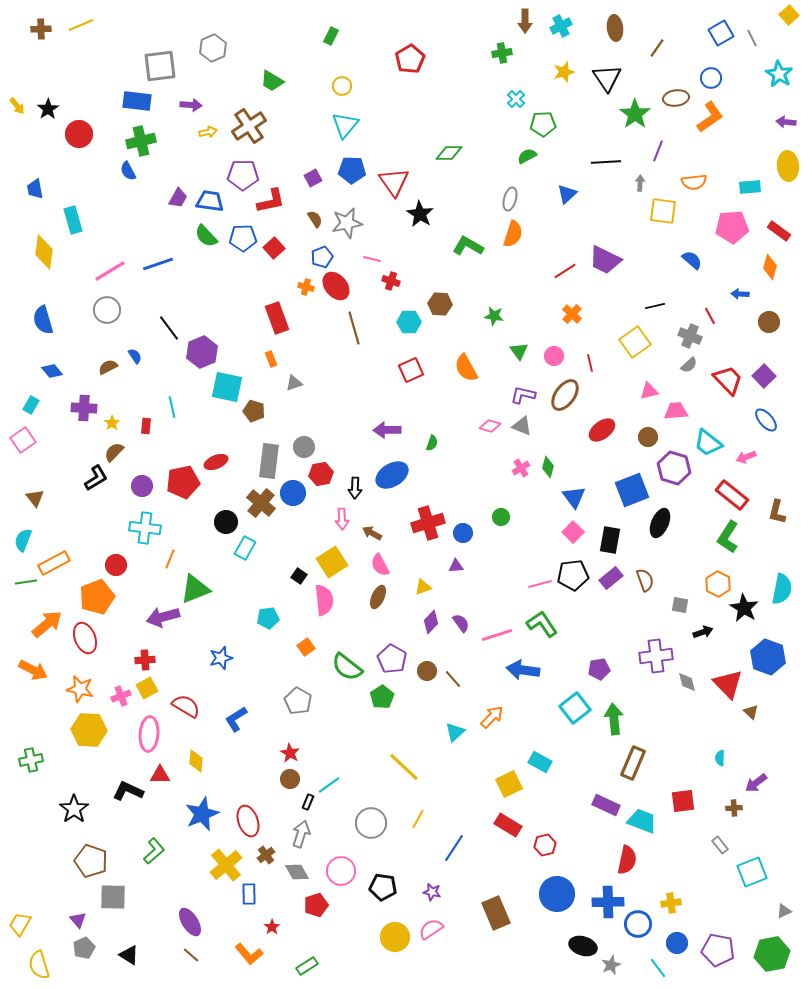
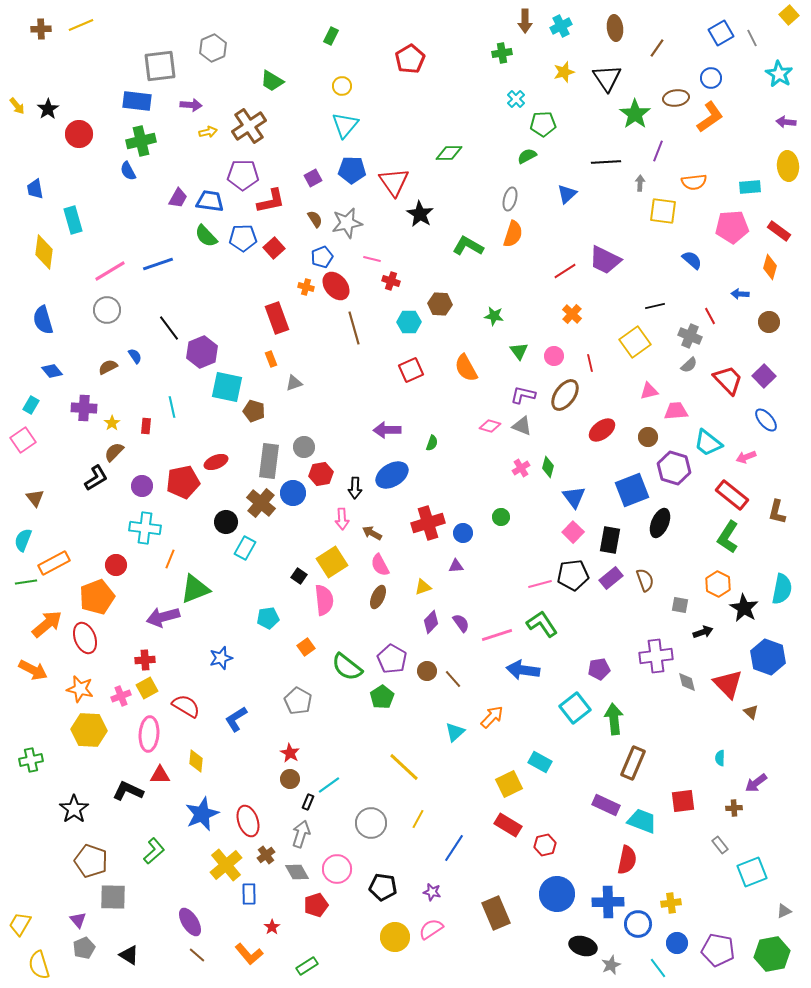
pink circle at (341, 871): moved 4 px left, 2 px up
brown line at (191, 955): moved 6 px right
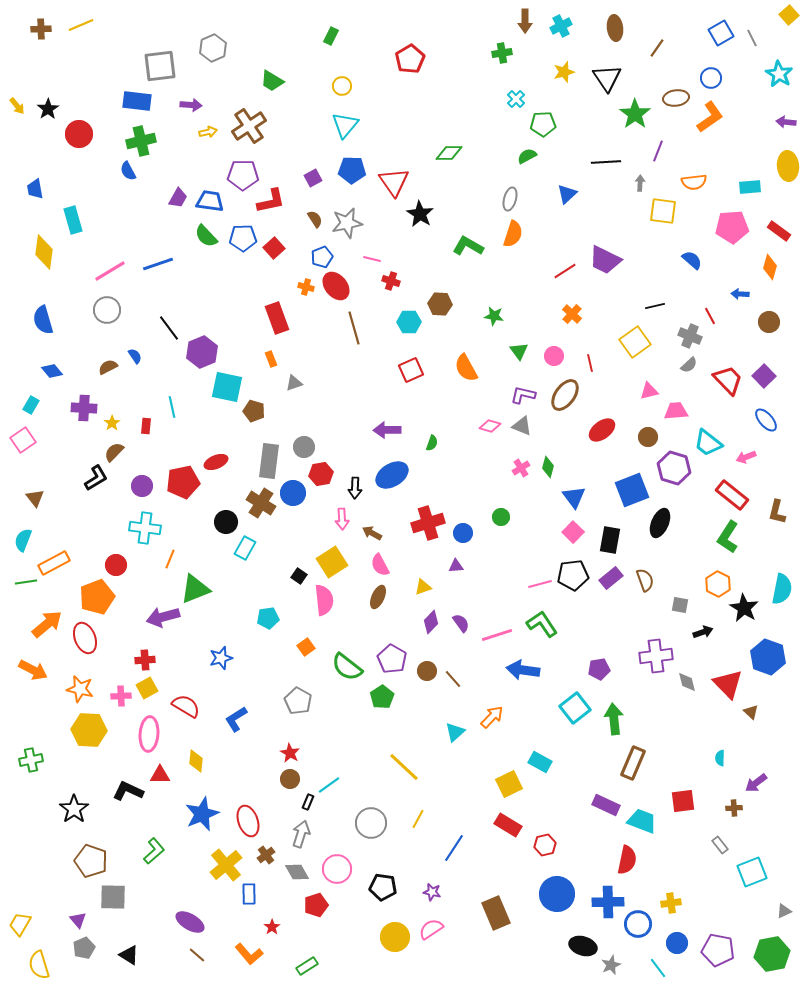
brown cross at (261, 503): rotated 8 degrees counterclockwise
pink cross at (121, 696): rotated 18 degrees clockwise
purple ellipse at (190, 922): rotated 28 degrees counterclockwise
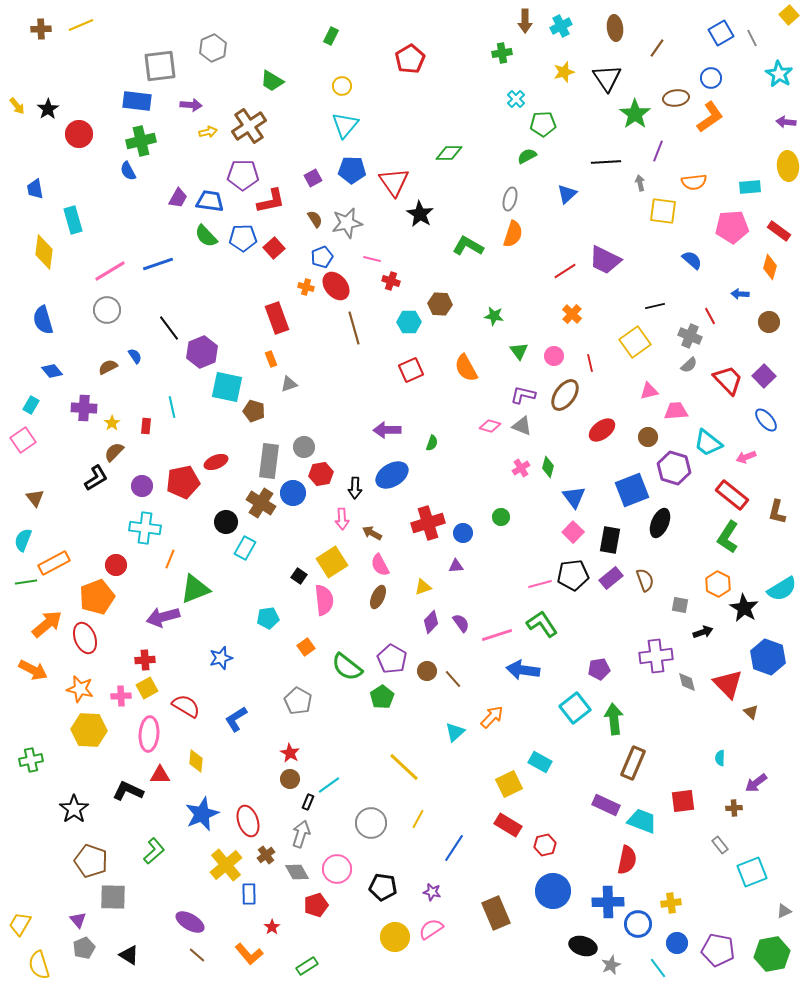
gray arrow at (640, 183): rotated 14 degrees counterclockwise
gray triangle at (294, 383): moved 5 px left, 1 px down
cyan semicircle at (782, 589): rotated 48 degrees clockwise
blue circle at (557, 894): moved 4 px left, 3 px up
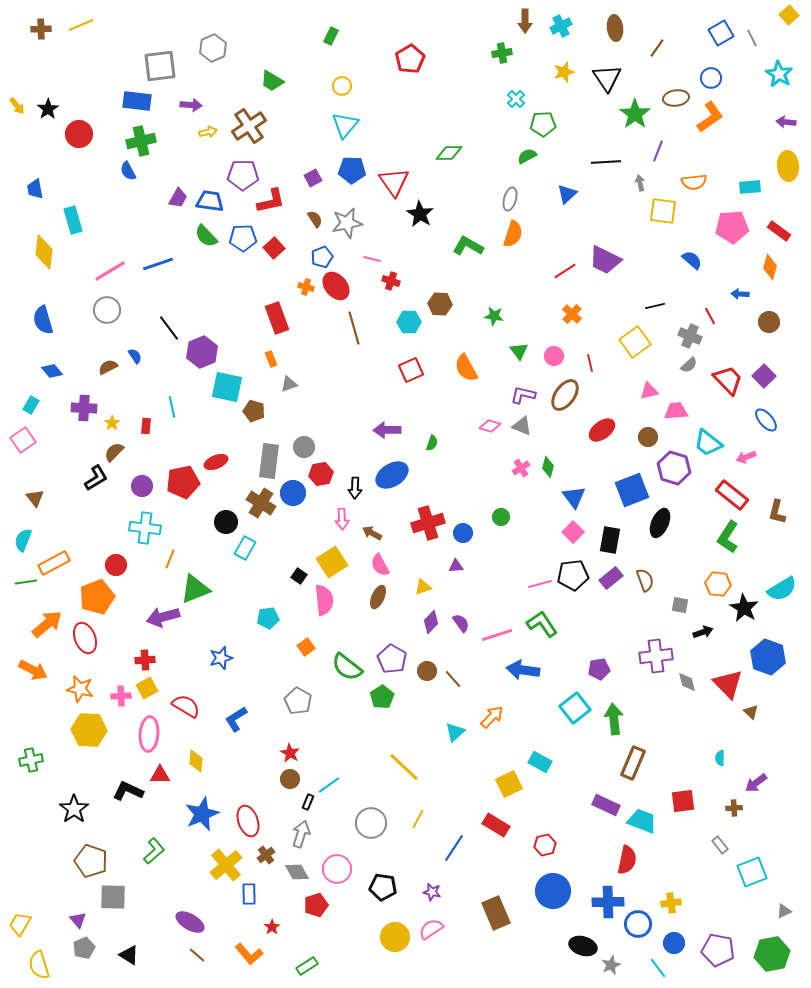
orange hexagon at (718, 584): rotated 20 degrees counterclockwise
red rectangle at (508, 825): moved 12 px left
blue circle at (677, 943): moved 3 px left
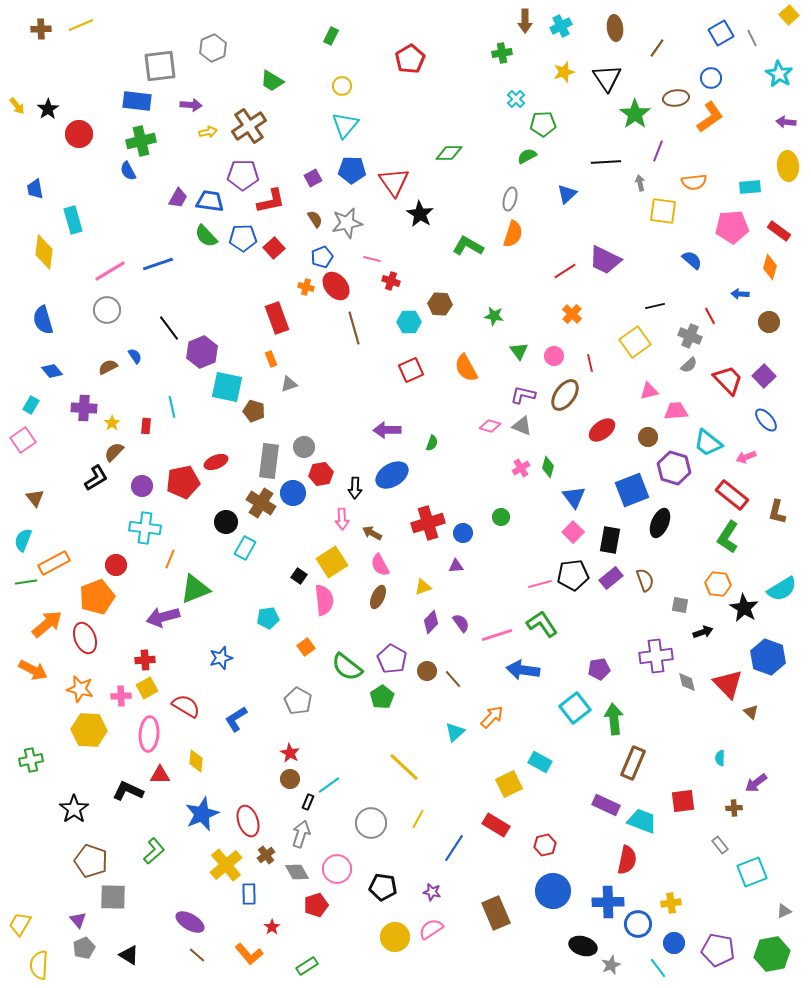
yellow semicircle at (39, 965): rotated 20 degrees clockwise
